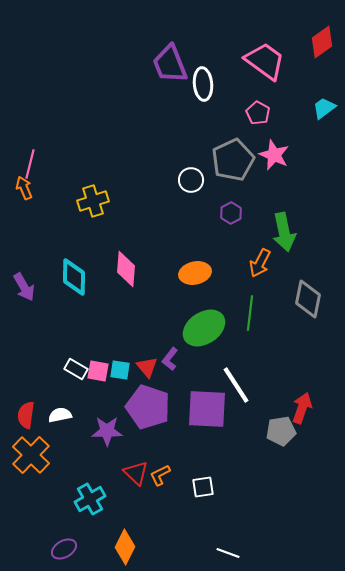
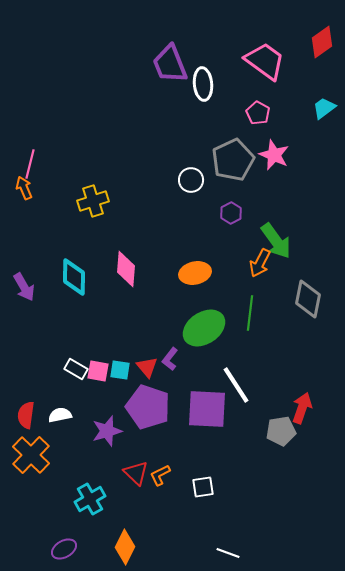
green arrow at (284, 232): moved 8 px left, 9 px down; rotated 24 degrees counterclockwise
purple star at (107, 431): rotated 16 degrees counterclockwise
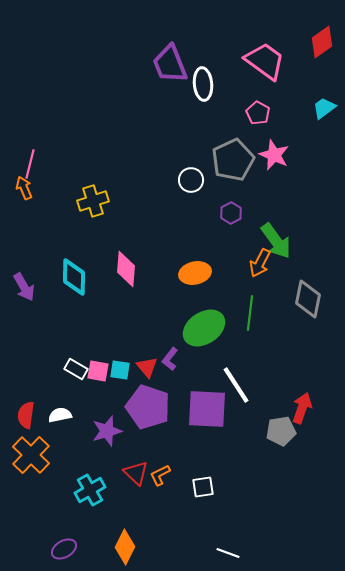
cyan cross at (90, 499): moved 9 px up
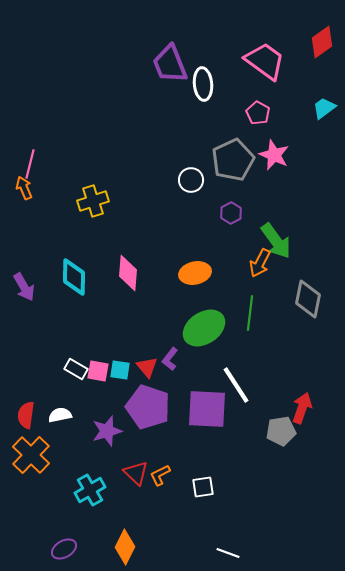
pink diamond at (126, 269): moved 2 px right, 4 px down
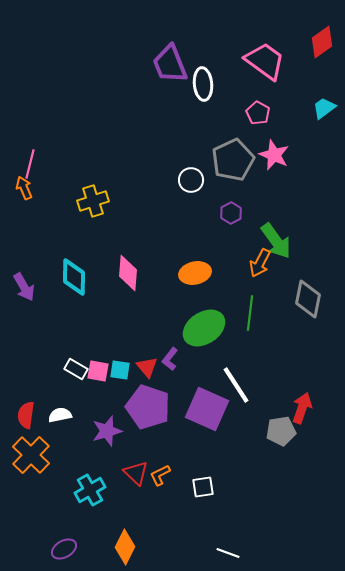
purple square at (207, 409): rotated 21 degrees clockwise
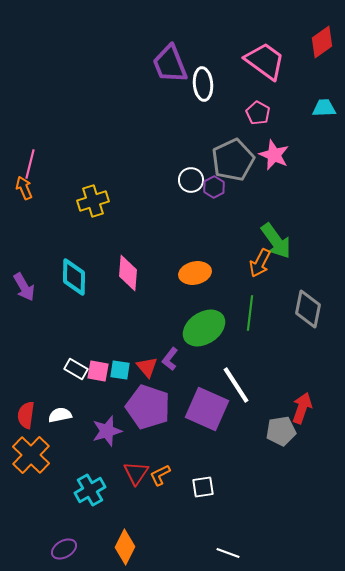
cyan trapezoid at (324, 108): rotated 35 degrees clockwise
purple hexagon at (231, 213): moved 17 px left, 26 px up
gray diamond at (308, 299): moved 10 px down
red triangle at (136, 473): rotated 20 degrees clockwise
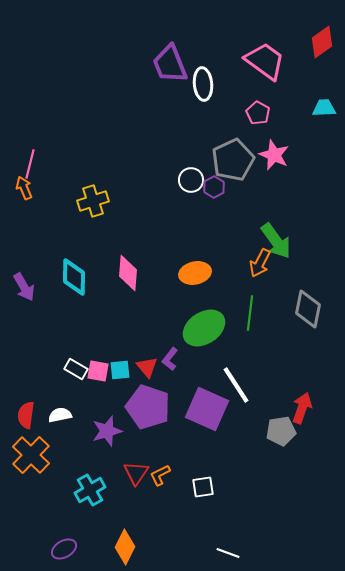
cyan square at (120, 370): rotated 15 degrees counterclockwise
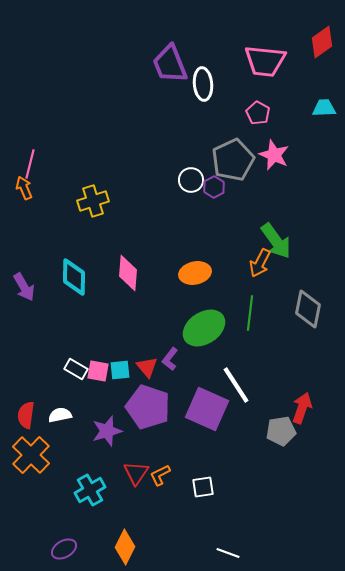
pink trapezoid at (265, 61): rotated 150 degrees clockwise
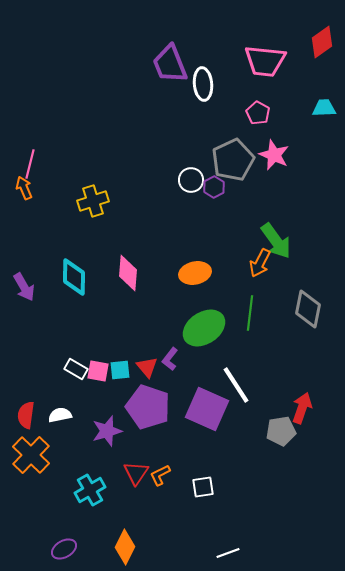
white line at (228, 553): rotated 40 degrees counterclockwise
